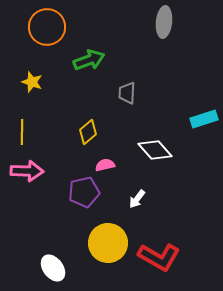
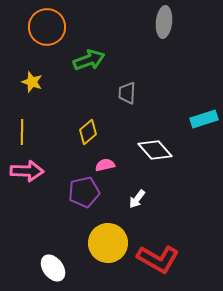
red L-shape: moved 1 px left, 2 px down
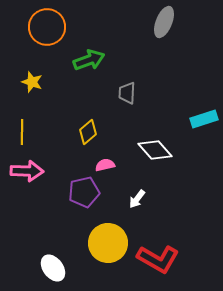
gray ellipse: rotated 16 degrees clockwise
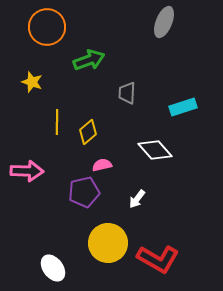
cyan rectangle: moved 21 px left, 12 px up
yellow line: moved 35 px right, 10 px up
pink semicircle: moved 3 px left
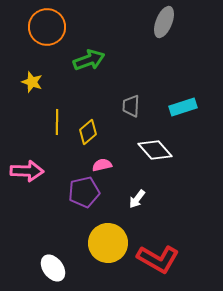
gray trapezoid: moved 4 px right, 13 px down
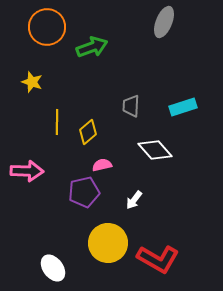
green arrow: moved 3 px right, 13 px up
white arrow: moved 3 px left, 1 px down
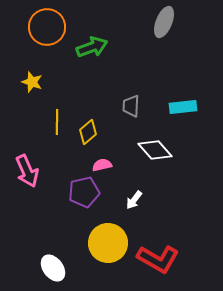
cyan rectangle: rotated 12 degrees clockwise
pink arrow: rotated 64 degrees clockwise
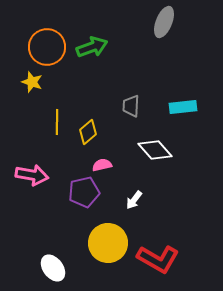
orange circle: moved 20 px down
pink arrow: moved 5 px right, 4 px down; rotated 56 degrees counterclockwise
